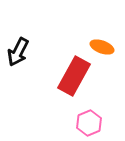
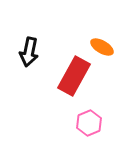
orange ellipse: rotated 10 degrees clockwise
black arrow: moved 11 px right; rotated 16 degrees counterclockwise
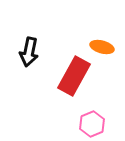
orange ellipse: rotated 15 degrees counterclockwise
pink hexagon: moved 3 px right, 1 px down
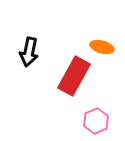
pink hexagon: moved 4 px right, 3 px up
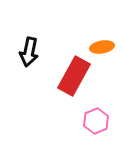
orange ellipse: rotated 25 degrees counterclockwise
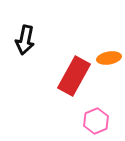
orange ellipse: moved 7 px right, 11 px down
black arrow: moved 4 px left, 12 px up
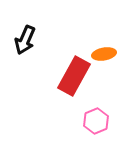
black arrow: rotated 12 degrees clockwise
orange ellipse: moved 5 px left, 4 px up
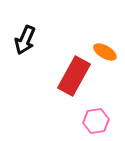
orange ellipse: moved 1 px right, 2 px up; rotated 40 degrees clockwise
pink hexagon: rotated 15 degrees clockwise
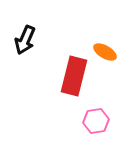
red rectangle: rotated 15 degrees counterclockwise
